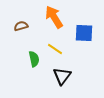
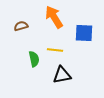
yellow line: moved 1 px down; rotated 28 degrees counterclockwise
black triangle: moved 1 px up; rotated 42 degrees clockwise
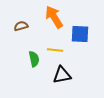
blue square: moved 4 px left, 1 px down
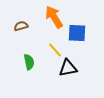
blue square: moved 3 px left, 1 px up
yellow line: rotated 42 degrees clockwise
green semicircle: moved 5 px left, 3 px down
black triangle: moved 6 px right, 7 px up
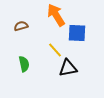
orange arrow: moved 2 px right, 2 px up
green semicircle: moved 5 px left, 2 px down
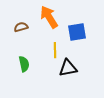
orange arrow: moved 7 px left, 2 px down
brown semicircle: moved 1 px down
blue square: moved 1 px up; rotated 12 degrees counterclockwise
yellow line: rotated 42 degrees clockwise
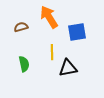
yellow line: moved 3 px left, 2 px down
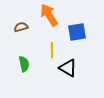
orange arrow: moved 2 px up
yellow line: moved 2 px up
black triangle: rotated 42 degrees clockwise
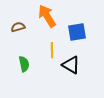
orange arrow: moved 2 px left, 1 px down
brown semicircle: moved 3 px left
black triangle: moved 3 px right, 3 px up
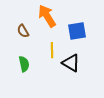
brown semicircle: moved 5 px right, 4 px down; rotated 104 degrees counterclockwise
blue square: moved 1 px up
black triangle: moved 2 px up
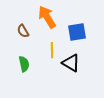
orange arrow: moved 1 px down
blue square: moved 1 px down
